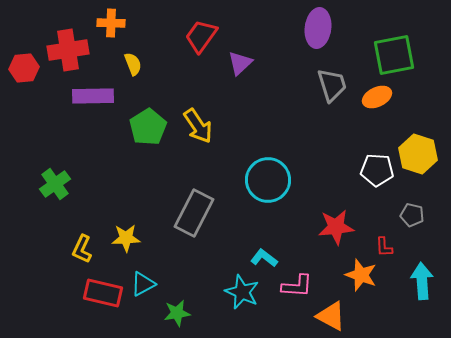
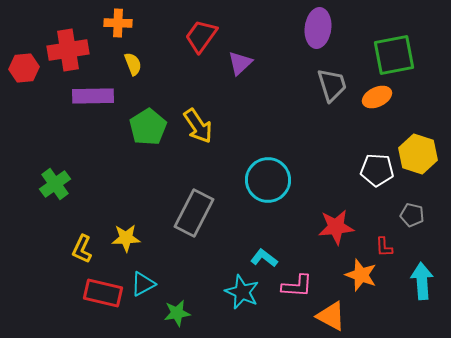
orange cross: moved 7 px right
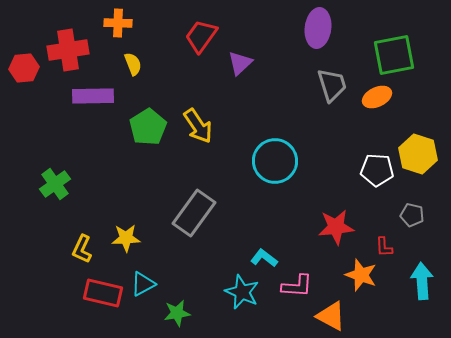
cyan circle: moved 7 px right, 19 px up
gray rectangle: rotated 9 degrees clockwise
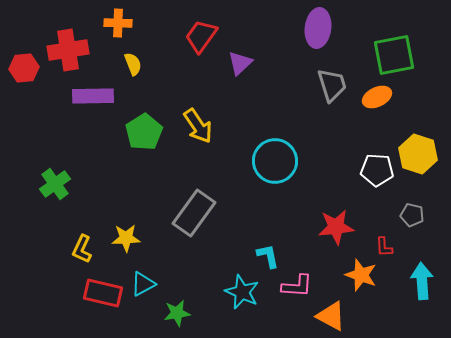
green pentagon: moved 4 px left, 5 px down
cyan L-shape: moved 4 px right, 2 px up; rotated 40 degrees clockwise
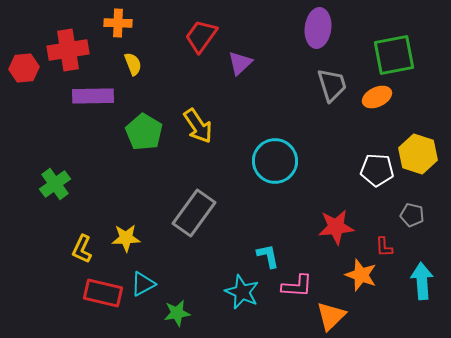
green pentagon: rotated 9 degrees counterclockwise
orange triangle: rotated 48 degrees clockwise
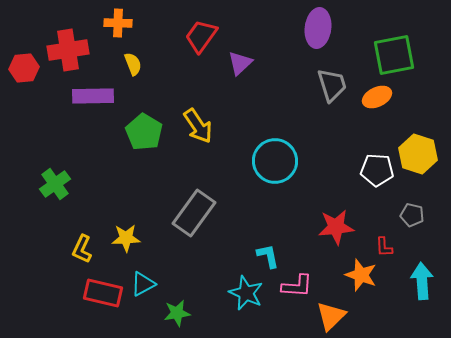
cyan star: moved 4 px right, 1 px down
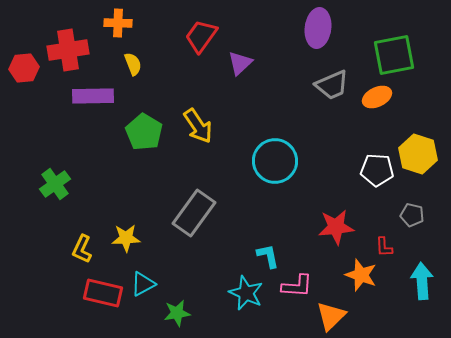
gray trapezoid: rotated 84 degrees clockwise
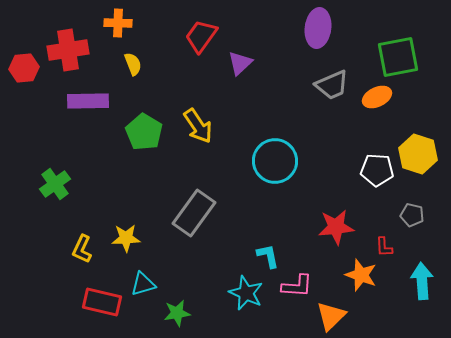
green square: moved 4 px right, 2 px down
purple rectangle: moved 5 px left, 5 px down
cyan triangle: rotated 12 degrees clockwise
red rectangle: moved 1 px left, 9 px down
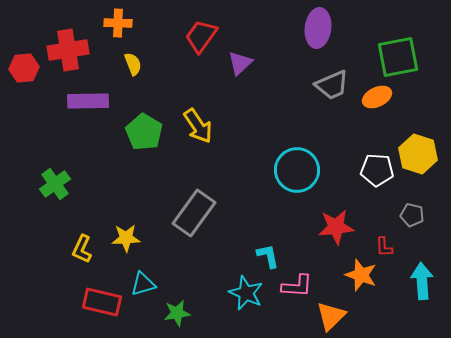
cyan circle: moved 22 px right, 9 px down
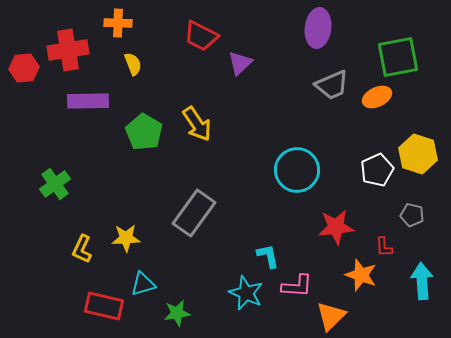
red trapezoid: rotated 99 degrees counterclockwise
yellow arrow: moved 1 px left, 2 px up
white pentagon: rotated 28 degrees counterclockwise
red rectangle: moved 2 px right, 4 px down
